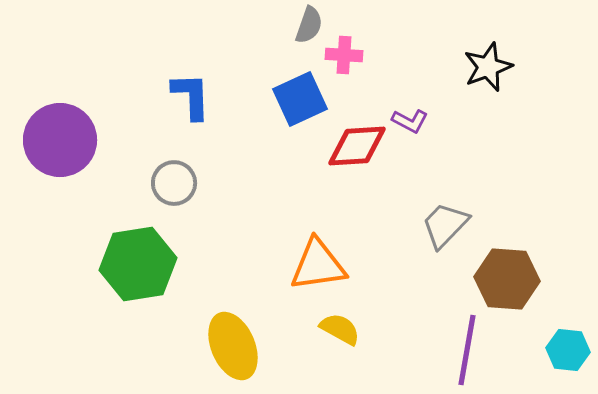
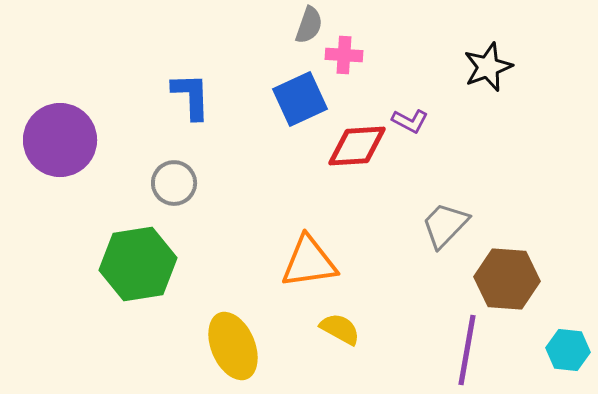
orange triangle: moved 9 px left, 3 px up
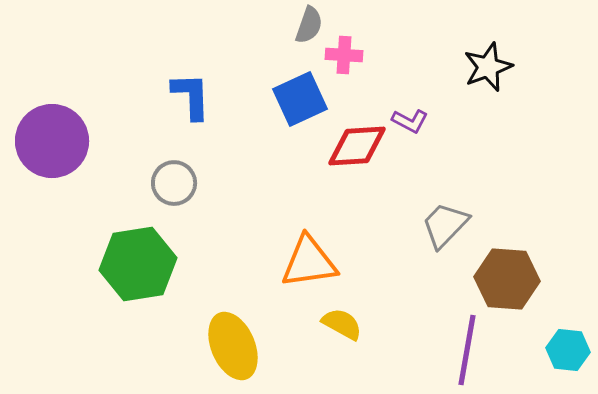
purple circle: moved 8 px left, 1 px down
yellow semicircle: moved 2 px right, 5 px up
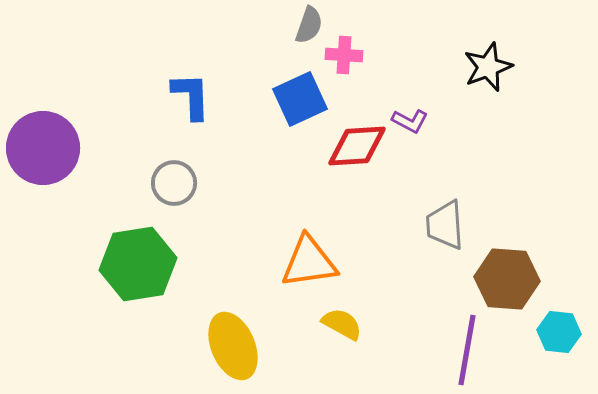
purple circle: moved 9 px left, 7 px down
gray trapezoid: rotated 48 degrees counterclockwise
cyan hexagon: moved 9 px left, 18 px up
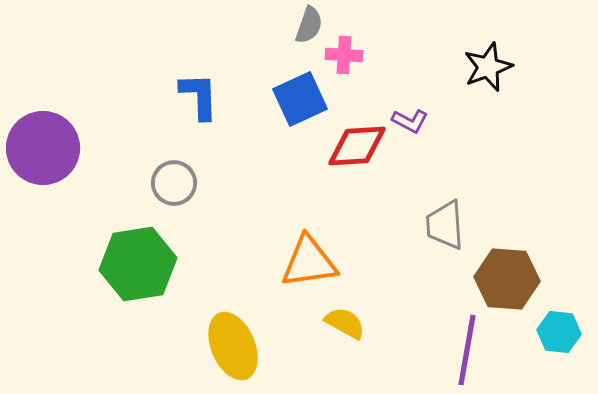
blue L-shape: moved 8 px right
yellow semicircle: moved 3 px right, 1 px up
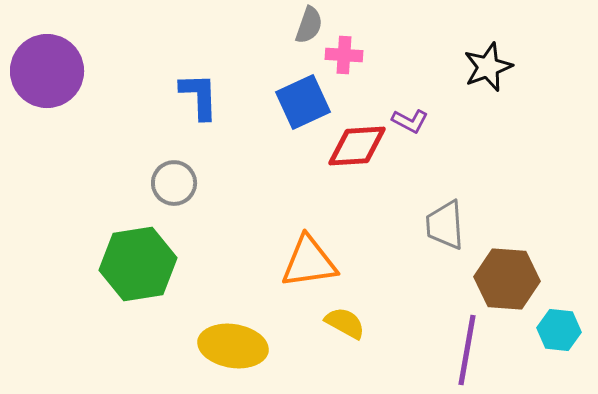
blue square: moved 3 px right, 3 px down
purple circle: moved 4 px right, 77 px up
cyan hexagon: moved 2 px up
yellow ellipse: rotated 58 degrees counterclockwise
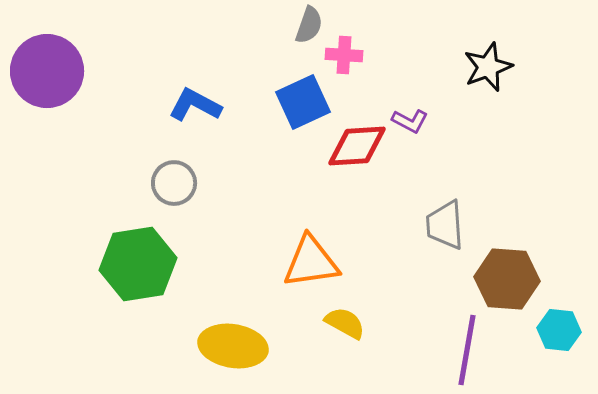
blue L-shape: moved 4 px left, 9 px down; rotated 60 degrees counterclockwise
orange triangle: moved 2 px right
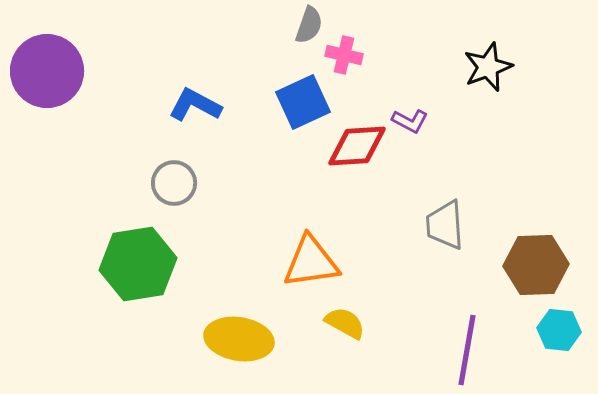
pink cross: rotated 9 degrees clockwise
brown hexagon: moved 29 px right, 14 px up; rotated 6 degrees counterclockwise
yellow ellipse: moved 6 px right, 7 px up
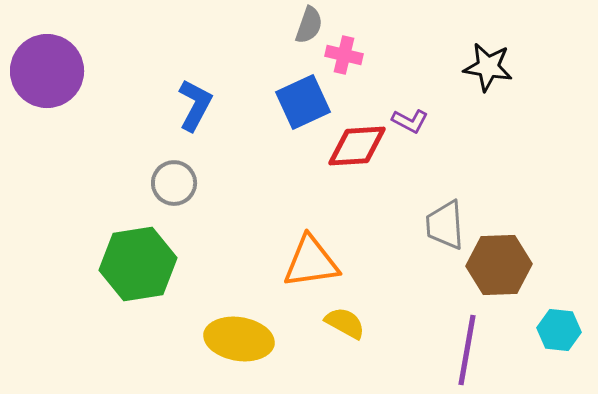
black star: rotated 30 degrees clockwise
blue L-shape: rotated 90 degrees clockwise
brown hexagon: moved 37 px left
